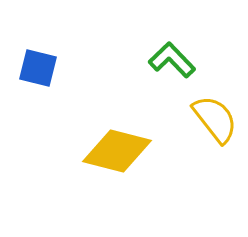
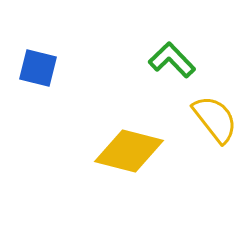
yellow diamond: moved 12 px right
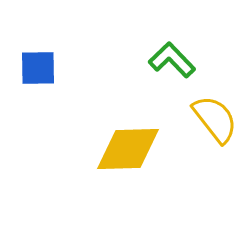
blue square: rotated 15 degrees counterclockwise
yellow diamond: moved 1 px left, 2 px up; rotated 16 degrees counterclockwise
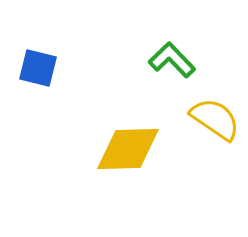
blue square: rotated 15 degrees clockwise
yellow semicircle: rotated 18 degrees counterclockwise
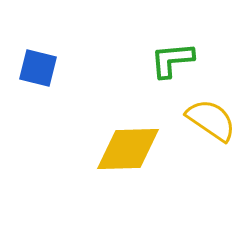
green L-shape: rotated 51 degrees counterclockwise
yellow semicircle: moved 4 px left, 1 px down
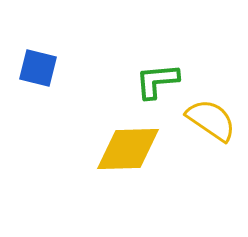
green L-shape: moved 15 px left, 21 px down
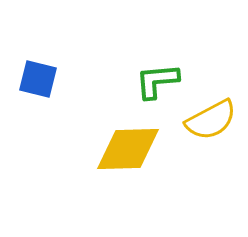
blue square: moved 11 px down
yellow semicircle: rotated 118 degrees clockwise
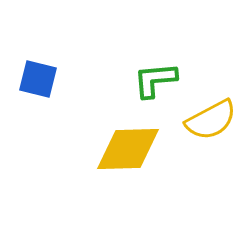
green L-shape: moved 2 px left, 1 px up
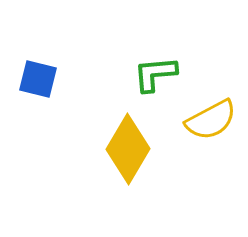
green L-shape: moved 6 px up
yellow diamond: rotated 58 degrees counterclockwise
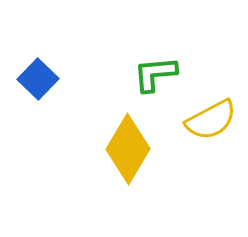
blue square: rotated 30 degrees clockwise
